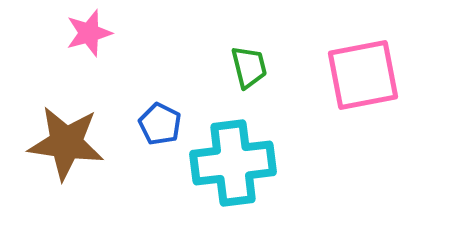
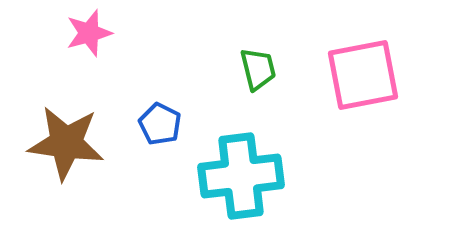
green trapezoid: moved 9 px right, 2 px down
cyan cross: moved 8 px right, 13 px down
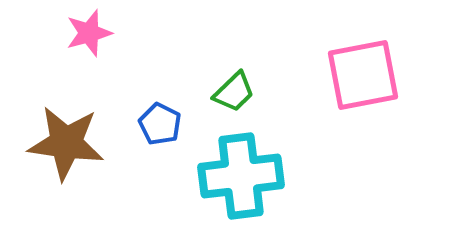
green trapezoid: moved 24 px left, 23 px down; rotated 60 degrees clockwise
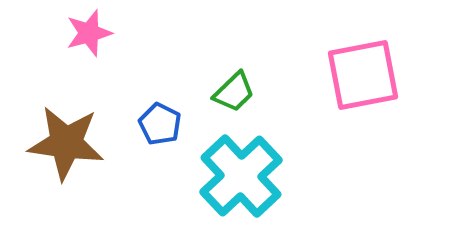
cyan cross: rotated 36 degrees counterclockwise
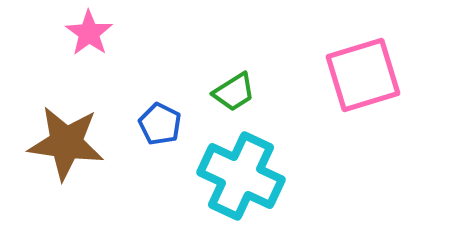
pink star: rotated 21 degrees counterclockwise
pink square: rotated 6 degrees counterclockwise
green trapezoid: rotated 12 degrees clockwise
cyan cross: rotated 22 degrees counterclockwise
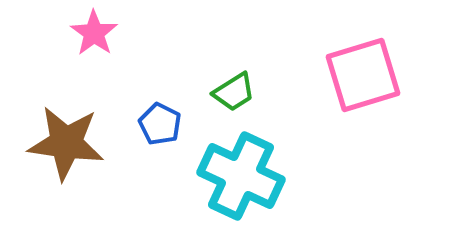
pink star: moved 5 px right
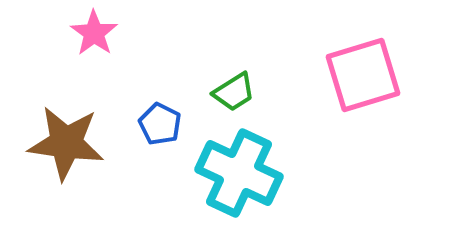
cyan cross: moved 2 px left, 3 px up
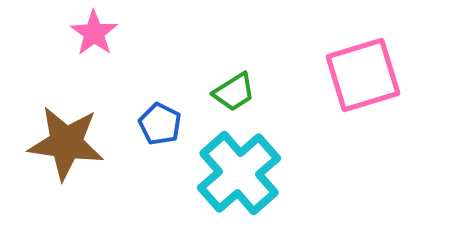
cyan cross: rotated 24 degrees clockwise
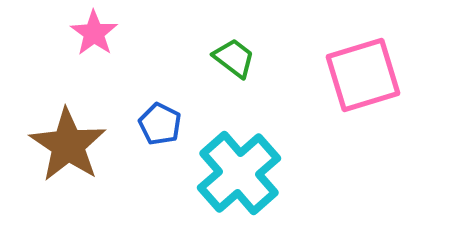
green trapezoid: moved 34 px up; rotated 111 degrees counterclockwise
brown star: moved 2 px right, 2 px down; rotated 26 degrees clockwise
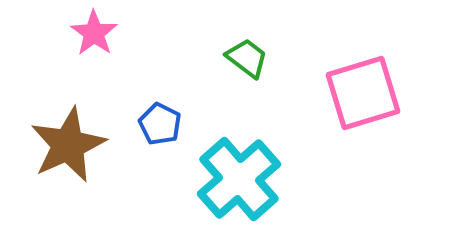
green trapezoid: moved 13 px right
pink square: moved 18 px down
brown star: rotated 14 degrees clockwise
cyan cross: moved 6 px down
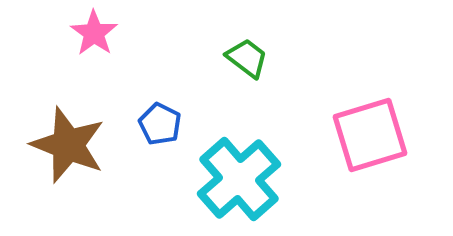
pink square: moved 7 px right, 42 px down
brown star: rotated 26 degrees counterclockwise
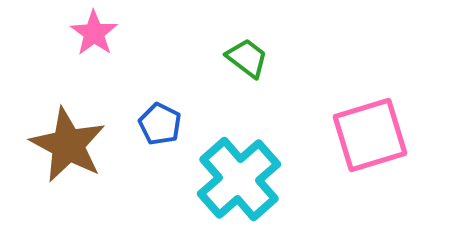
brown star: rotated 6 degrees clockwise
